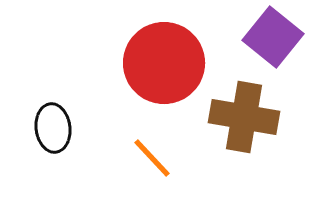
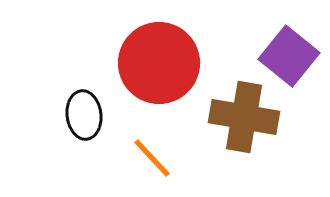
purple square: moved 16 px right, 19 px down
red circle: moved 5 px left
black ellipse: moved 31 px right, 13 px up
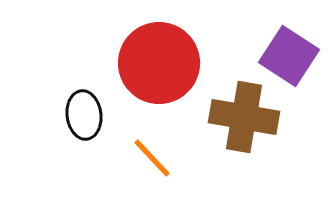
purple square: rotated 6 degrees counterclockwise
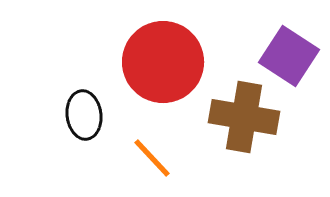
red circle: moved 4 px right, 1 px up
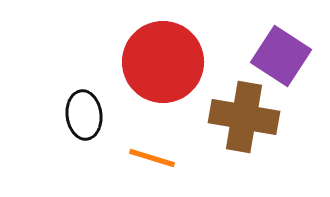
purple square: moved 8 px left
orange line: rotated 30 degrees counterclockwise
